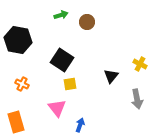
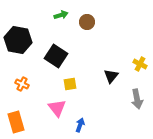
black square: moved 6 px left, 4 px up
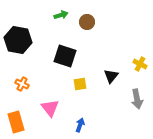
black square: moved 9 px right; rotated 15 degrees counterclockwise
yellow square: moved 10 px right
pink triangle: moved 7 px left
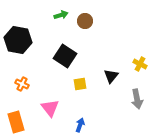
brown circle: moved 2 px left, 1 px up
black square: rotated 15 degrees clockwise
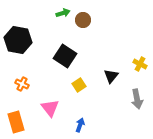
green arrow: moved 2 px right, 2 px up
brown circle: moved 2 px left, 1 px up
yellow square: moved 1 px left, 1 px down; rotated 24 degrees counterclockwise
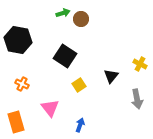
brown circle: moved 2 px left, 1 px up
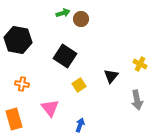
orange cross: rotated 16 degrees counterclockwise
gray arrow: moved 1 px down
orange rectangle: moved 2 px left, 3 px up
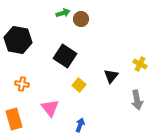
yellow square: rotated 16 degrees counterclockwise
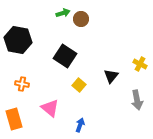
pink triangle: rotated 12 degrees counterclockwise
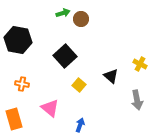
black square: rotated 15 degrees clockwise
black triangle: rotated 28 degrees counterclockwise
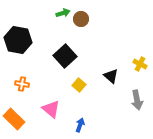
pink triangle: moved 1 px right, 1 px down
orange rectangle: rotated 30 degrees counterclockwise
